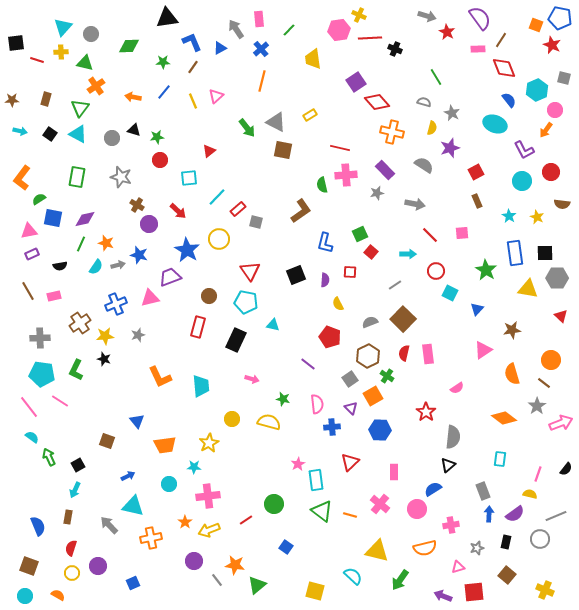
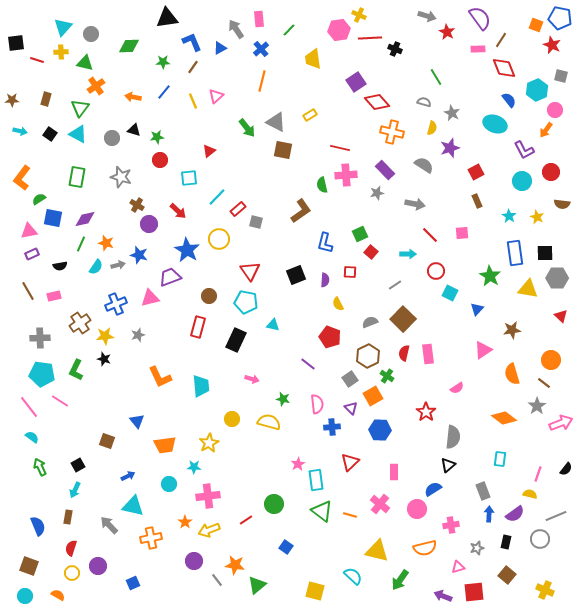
gray square at (564, 78): moved 3 px left, 2 px up
green star at (486, 270): moved 4 px right, 6 px down
green arrow at (49, 457): moved 9 px left, 10 px down
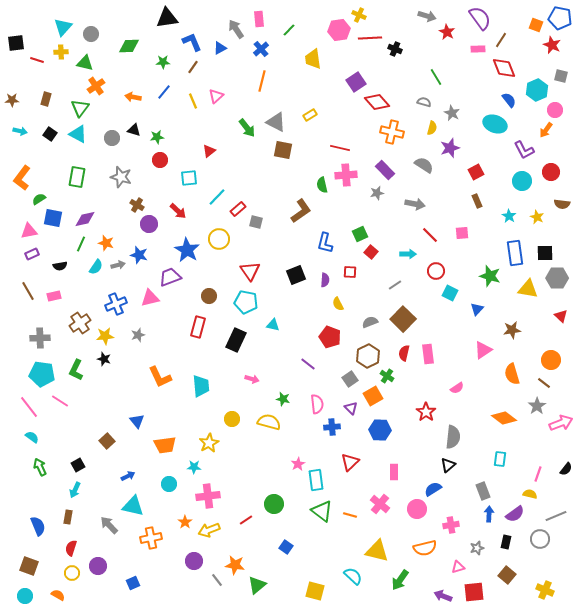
green star at (490, 276): rotated 15 degrees counterclockwise
brown square at (107, 441): rotated 28 degrees clockwise
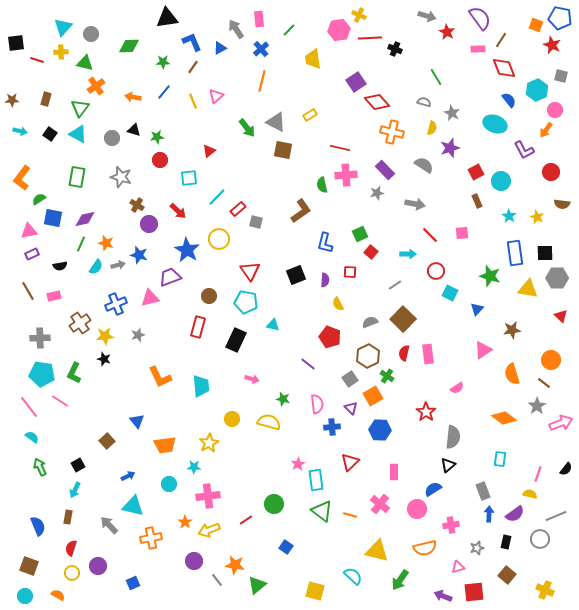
cyan circle at (522, 181): moved 21 px left
green L-shape at (76, 370): moved 2 px left, 3 px down
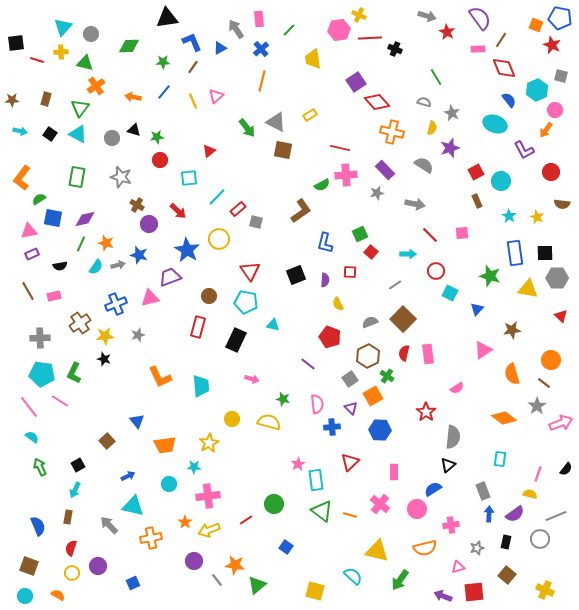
green semicircle at (322, 185): rotated 105 degrees counterclockwise
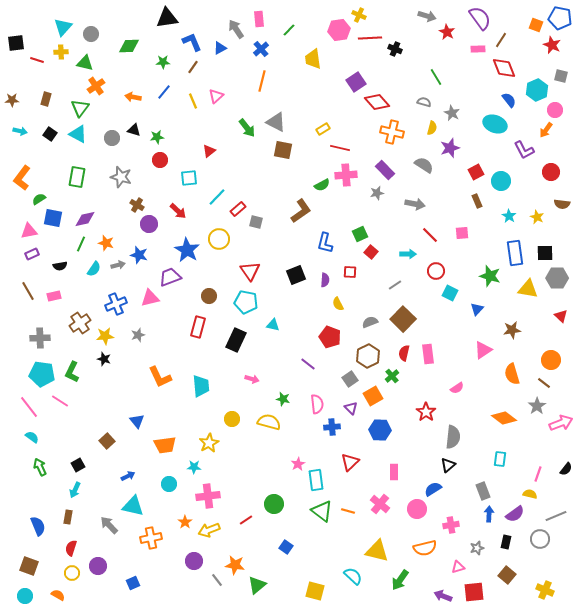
yellow rectangle at (310, 115): moved 13 px right, 14 px down
cyan semicircle at (96, 267): moved 2 px left, 2 px down
green L-shape at (74, 373): moved 2 px left, 1 px up
green cross at (387, 376): moved 5 px right; rotated 16 degrees clockwise
orange line at (350, 515): moved 2 px left, 4 px up
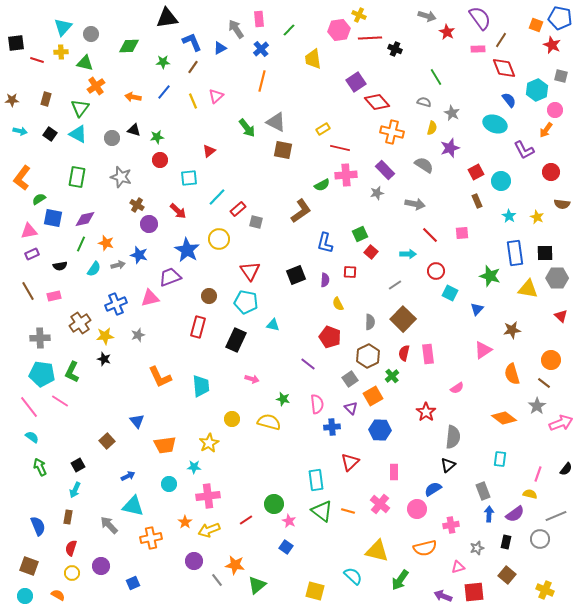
gray semicircle at (370, 322): rotated 112 degrees clockwise
pink star at (298, 464): moved 9 px left, 57 px down; rotated 16 degrees counterclockwise
purple circle at (98, 566): moved 3 px right
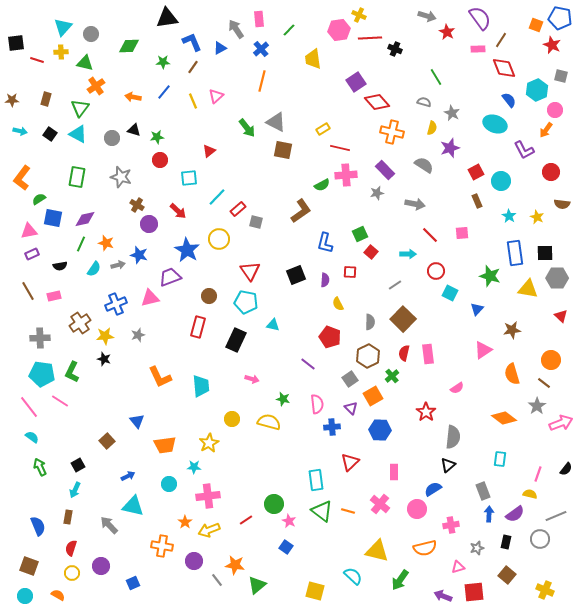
orange cross at (151, 538): moved 11 px right, 8 px down; rotated 20 degrees clockwise
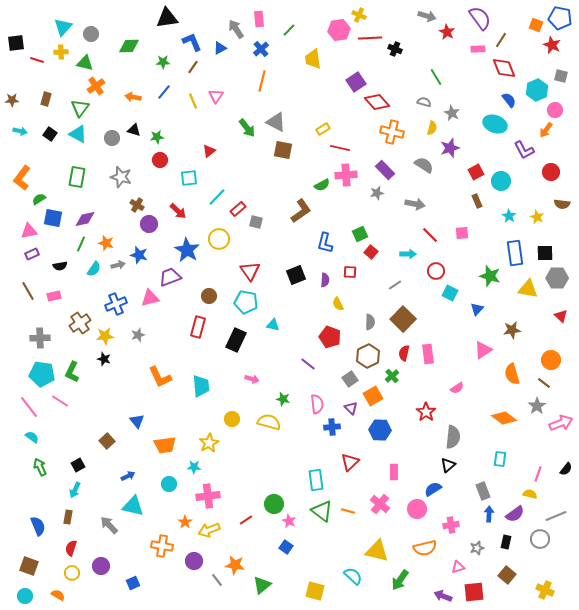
pink triangle at (216, 96): rotated 14 degrees counterclockwise
green triangle at (257, 585): moved 5 px right
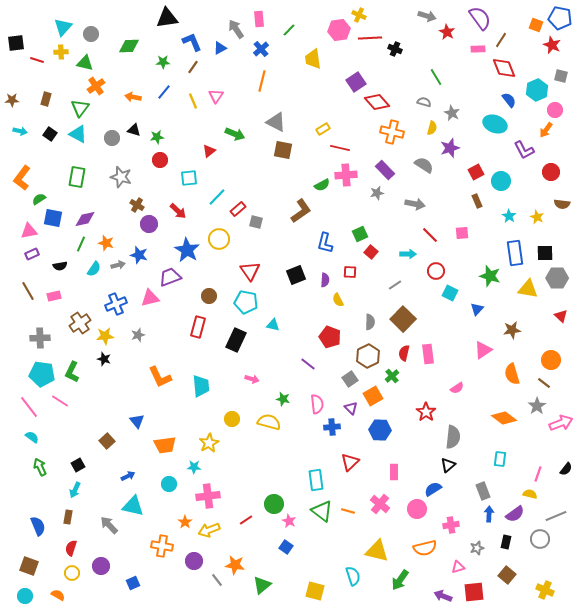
green arrow at (247, 128): moved 12 px left, 6 px down; rotated 30 degrees counterclockwise
yellow semicircle at (338, 304): moved 4 px up
cyan semicircle at (353, 576): rotated 30 degrees clockwise
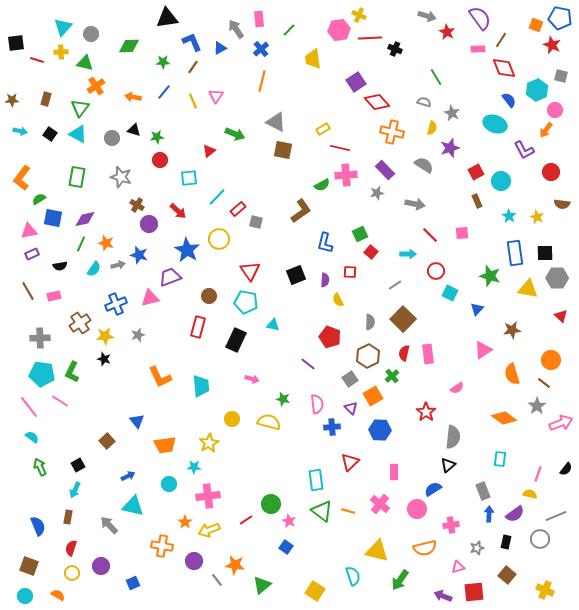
green circle at (274, 504): moved 3 px left
yellow square at (315, 591): rotated 18 degrees clockwise
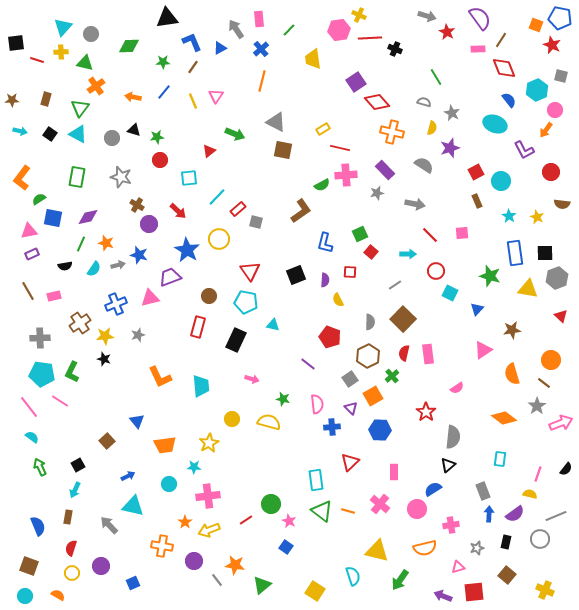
purple diamond at (85, 219): moved 3 px right, 2 px up
black semicircle at (60, 266): moved 5 px right
gray hexagon at (557, 278): rotated 20 degrees counterclockwise
